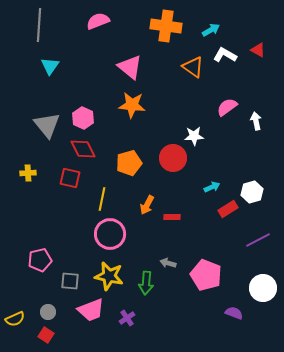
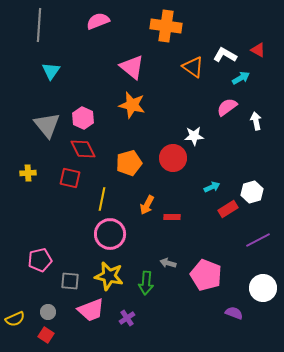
cyan arrow at (211, 30): moved 30 px right, 48 px down
cyan triangle at (50, 66): moved 1 px right, 5 px down
pink triangle at (130, 67): moved 2 px right
orange star at (132, 105): rotated 8 degrees clockwise
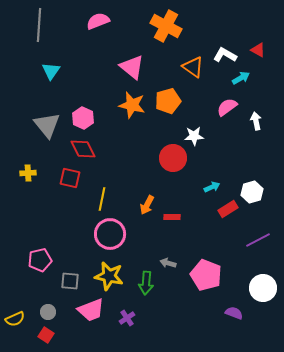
orange cross at (166, 26): rotated 20 degrees clockwise
orange pentagon at (129, 163): moved 39 px right, 62 px up
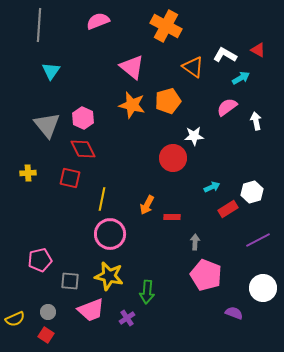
gray arrow at (168, 263): moved 27 px right, 21 px up; rotated 77 degrees clockwise
green arrow at (146, 283): moved 1 px right, 9 px down
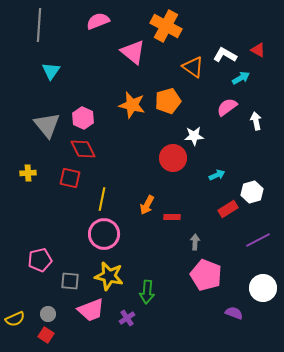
pink triangle at (132, 67): moved 1 px right, 15 px up
cyan arrow at (212, 187): moved 5 px right, 12 px up
pink circle at (110, 234): moved 6 px left
gray circle at (48, 312): moved 2 px down
